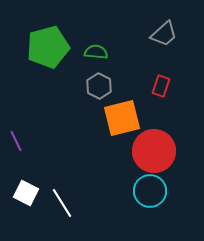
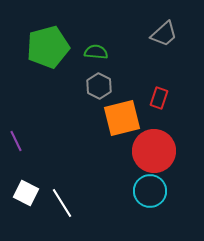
red rectangle: moved 2 px left, 12 px down
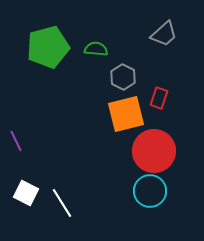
green semicircle: moved 3 px up
gray hexagon: moved 24 px right, 9 px up
orange square: moved 4 px right, 4 px up
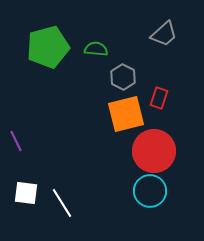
white square: rotated 20 degrees counterclockwise
